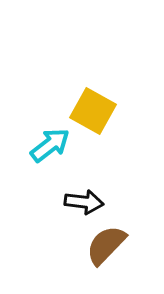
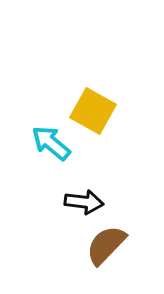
cyan arrow: moved 1 px right, 2 px up; rotated 102 degrees counterclockwise
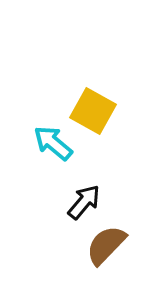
cyan arrow: moved 2 px right
black arrow: rotated 57 degrees counterclockwise
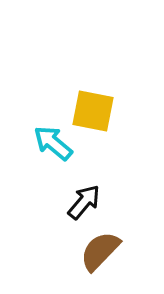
yellow square: rotated 18 degrees counterclockwise
brown semicircle: moved 6 px left, 6 px down
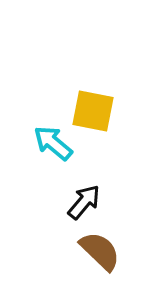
brown semicircle: rotated 90 degrees clockwise
